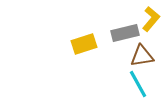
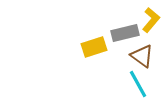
yellow L-shape: moved 1 px down
yellow rectangle: moved 10 px right, 3 px down
brown triangle: rotated 45 degrees clockwise
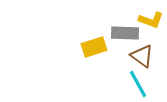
yellow L-shape: rotated 70 degrees clockwise
gray rectangle: rotated 16 degrees clockwise
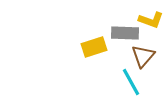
brown triangle: moved 1 px right; rotated 35 degrees clockwise
cyan line: moved 7 px left, 2 px up
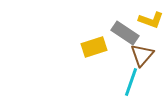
gray rectangle: rotated 32 degrees clockwise
brown triangle: moved 1 px left, 1 px up
cyan line: rotated 48 degrees clockwise
